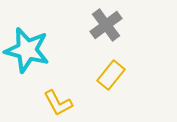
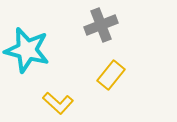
gray cross: moved 5 px left; rotated 16 degrees clockwise
yellow L-shape: rotated 20 degrees counterclockwise
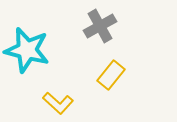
gray cross: moved 1 px left, 1 px down; rotated 8 degrees counterclockwise
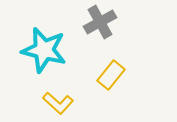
gray cross: moved 4 px up
cyan star: moved 17 px right
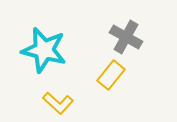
gray cross: moved 26 px right, 15 px down; rotated 32 degrees counterclockwise
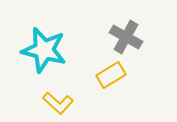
yellow rectangle: rotated 20 degrees clockwise
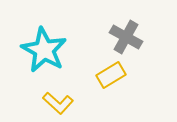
cyan star: rotated 15 degrees clockwise
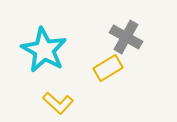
yellow rectangle: moved 3 px left, 7 px up
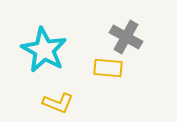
yellow rectangle: rotated 36 degrees clockwise
yellow L-shape: rotated 20 degrees counterclockwise
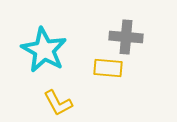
gray cross: rotated 24 degrees counterclockwise
yellow L-shape: rotated 40 degrees clockwise
